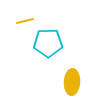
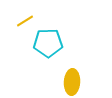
yellow line: rotated 18 degrees counterclockwise
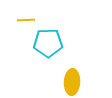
yellow line: moved 1 px right, 1 px up; rotated 30 degrees clockwise
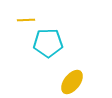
yellow ellipse: rotated 35 degrees clockwise
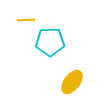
cyan pentagon: moved 2 px right, 1 px up
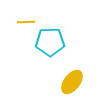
yellow line: moved 2 px down
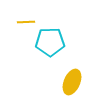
yellow ellipse: rotated 15 degrees counterclockwise
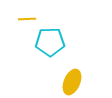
yellow line: moved 1 px right, 3 px up
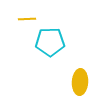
yellow ellipse: moved 8 px right; rotated 20 degrees counterclockwise
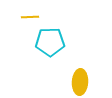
yellow line: moved 3 px right, 2 px up
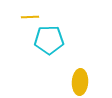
cyan pentagon: moved 1 px left, 2 px up
